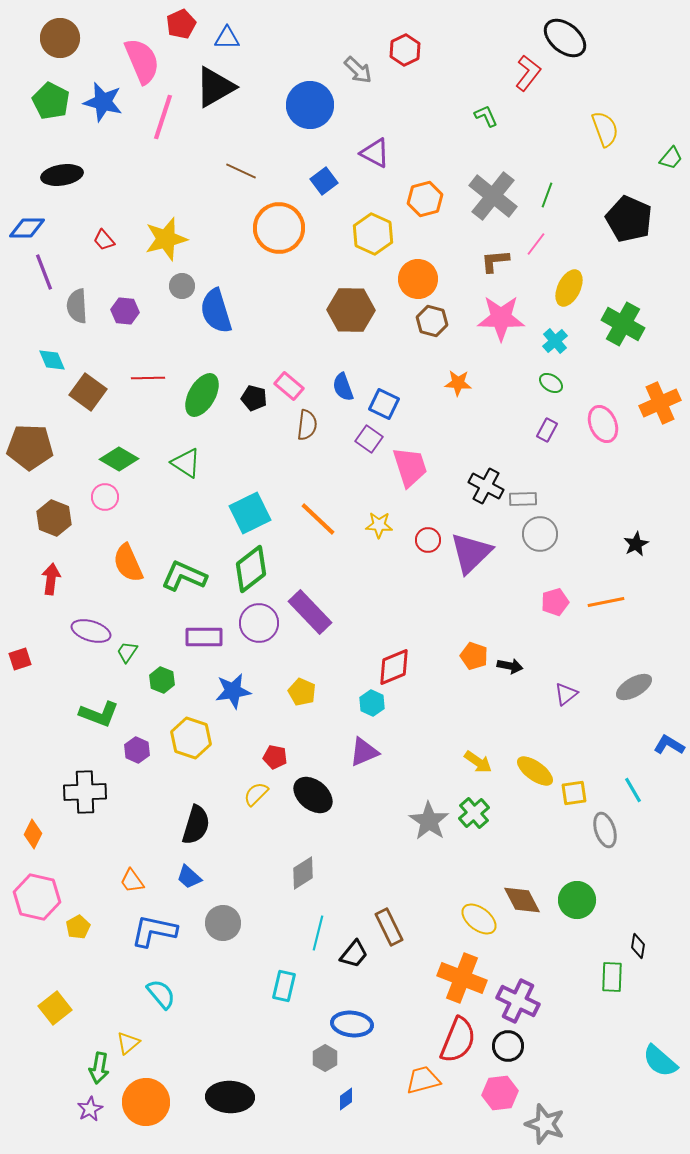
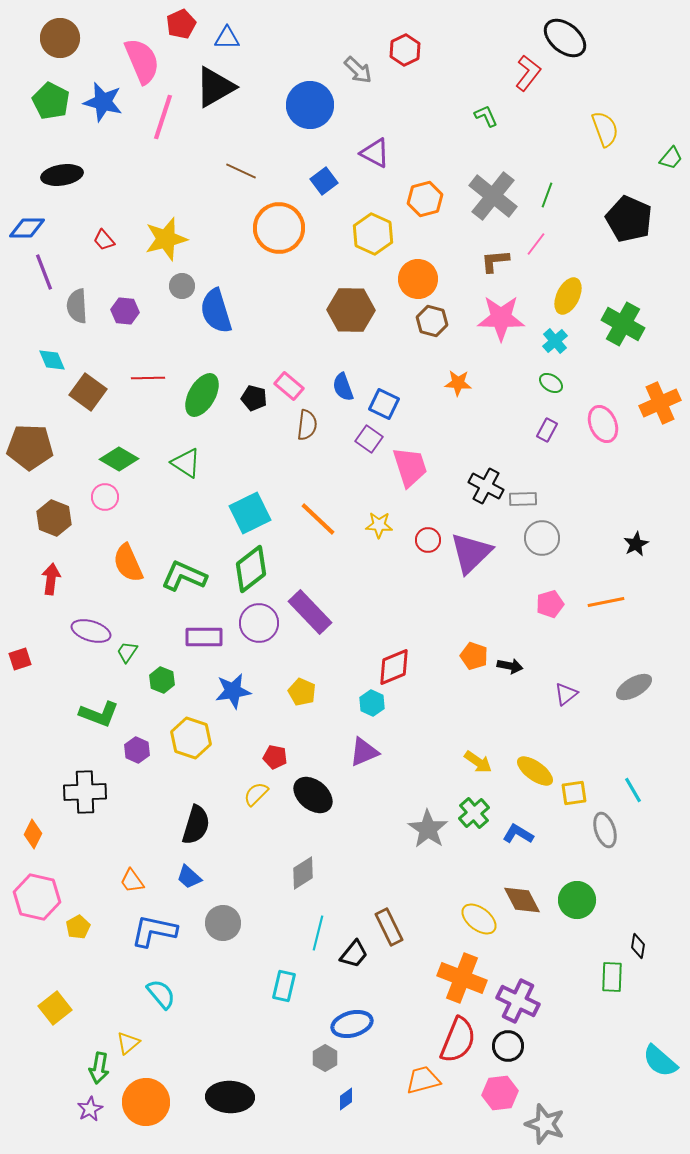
yellow ellipse at (569, 288): moved 1 px left, 8 px down
gray circle at (540, 534): moved 2 px right, 4 px down
pink pentagon at (555, 602): moved 5 px left, 2 px down
blue L-shape at (669, 745): moved 151 px left, 89 px down
gray star at (429, 821): moved 1 px left, 8 px down
blue ellipse at (352, 1024): rotated 21 degrees counterclockwise
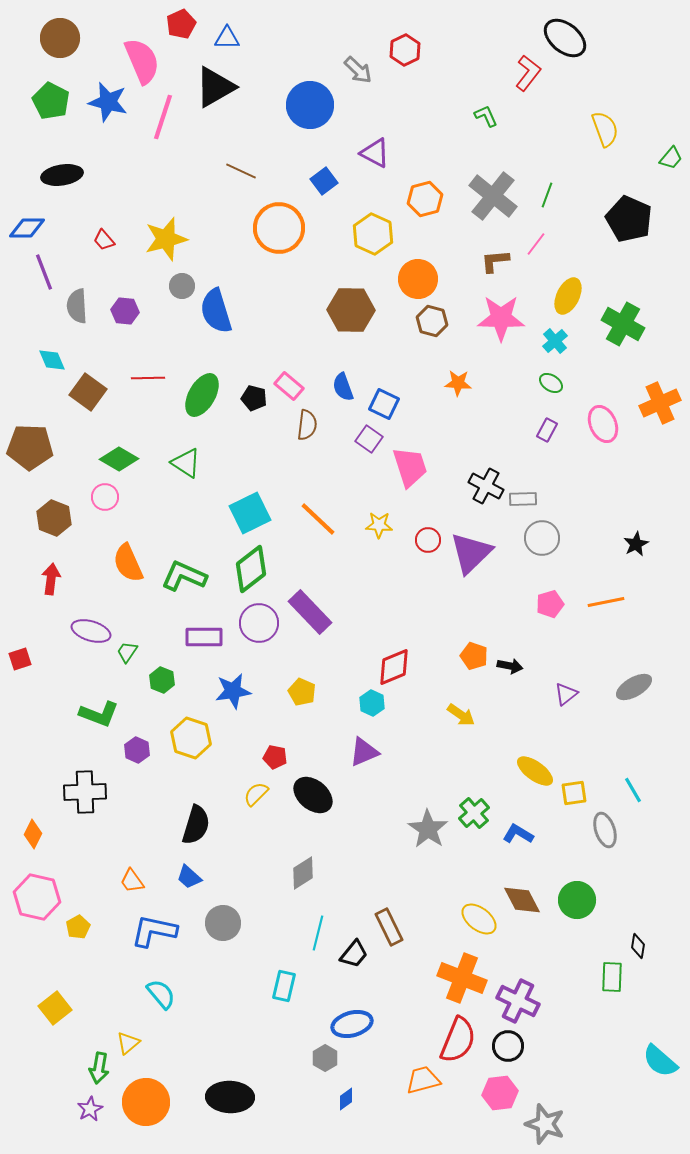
blue star at (103, 102): moved 5 px right
yellow arrow at (478, 762): moved 17 px left, 47 px up
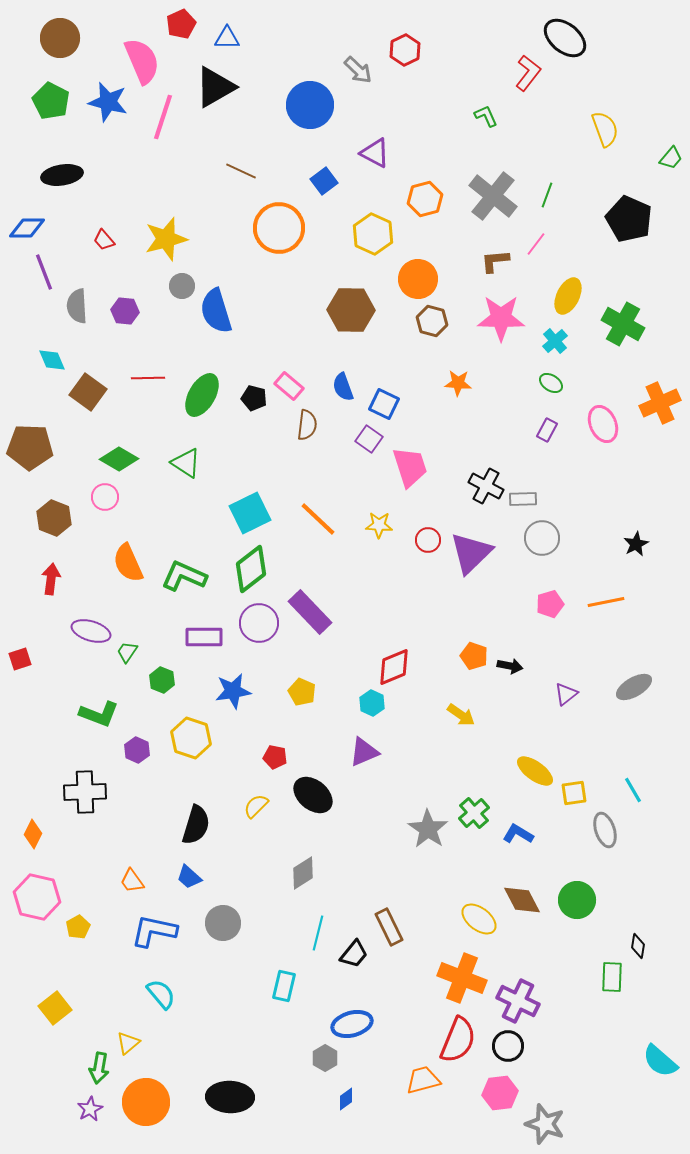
yellow semicircle at (256, 794): moved 12 px down
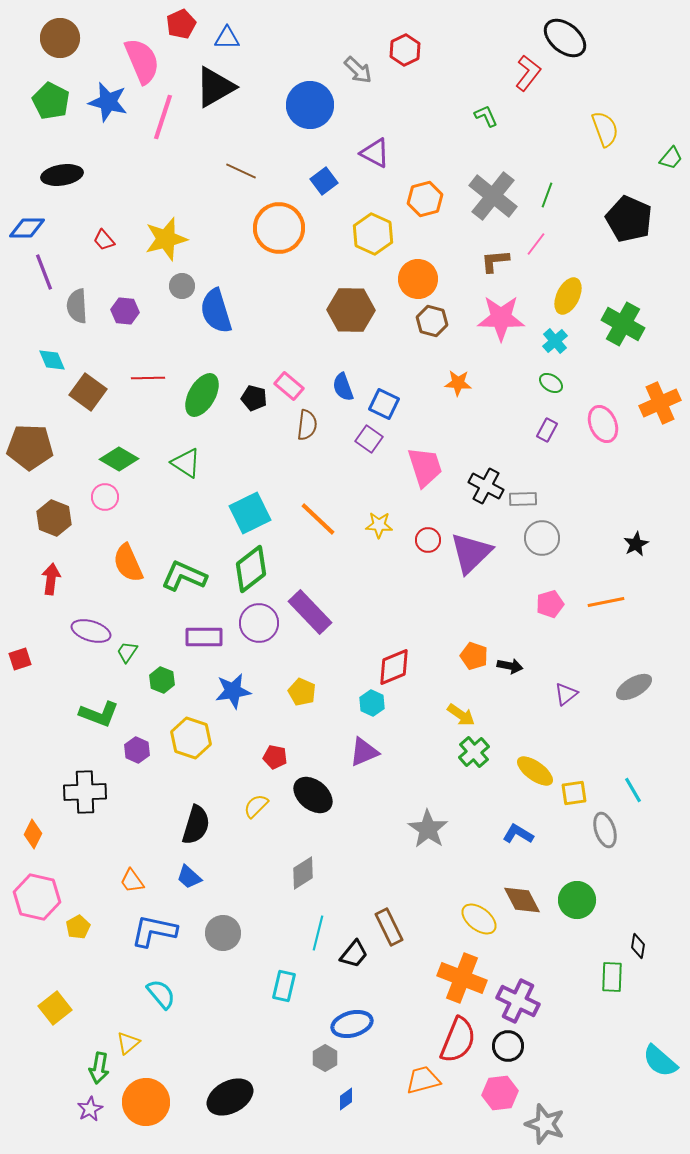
pink trapezoid at (410, 467): moved 15 px right
green cross at (474, 813): moved 61 px up
gray circle at (223, 923): moved 10 px down
black ellipse at (230, 1097): rotated 30 degrees counterclockwise
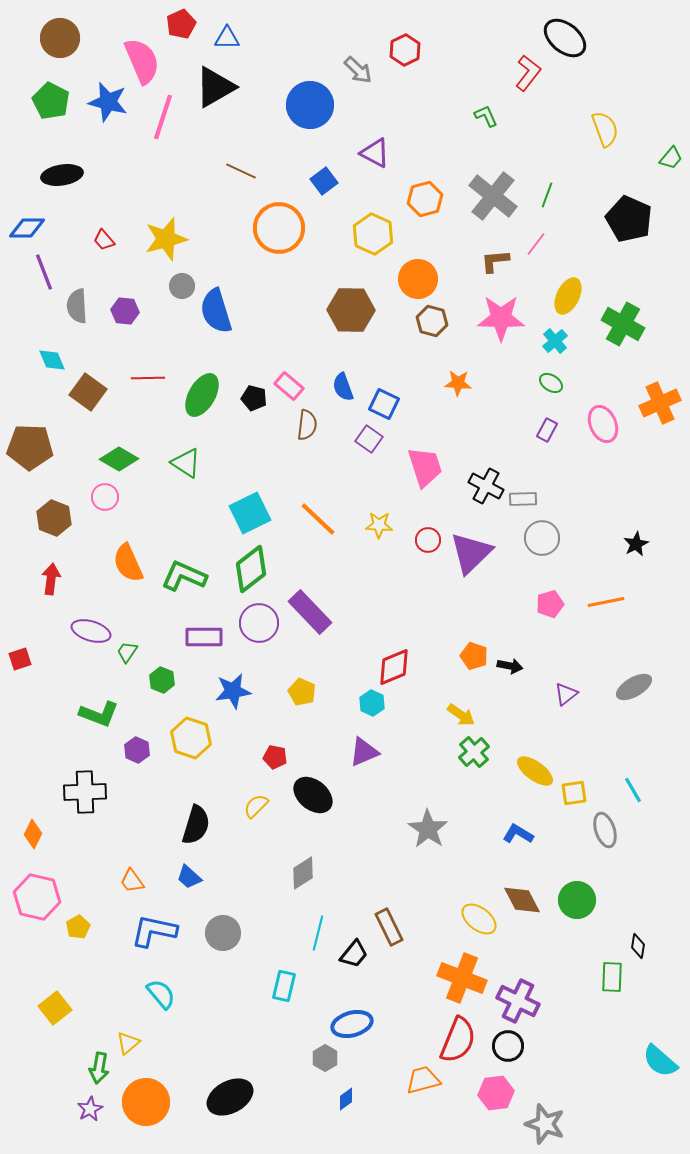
pink hexagon at (500, 1093): moved 4 px left
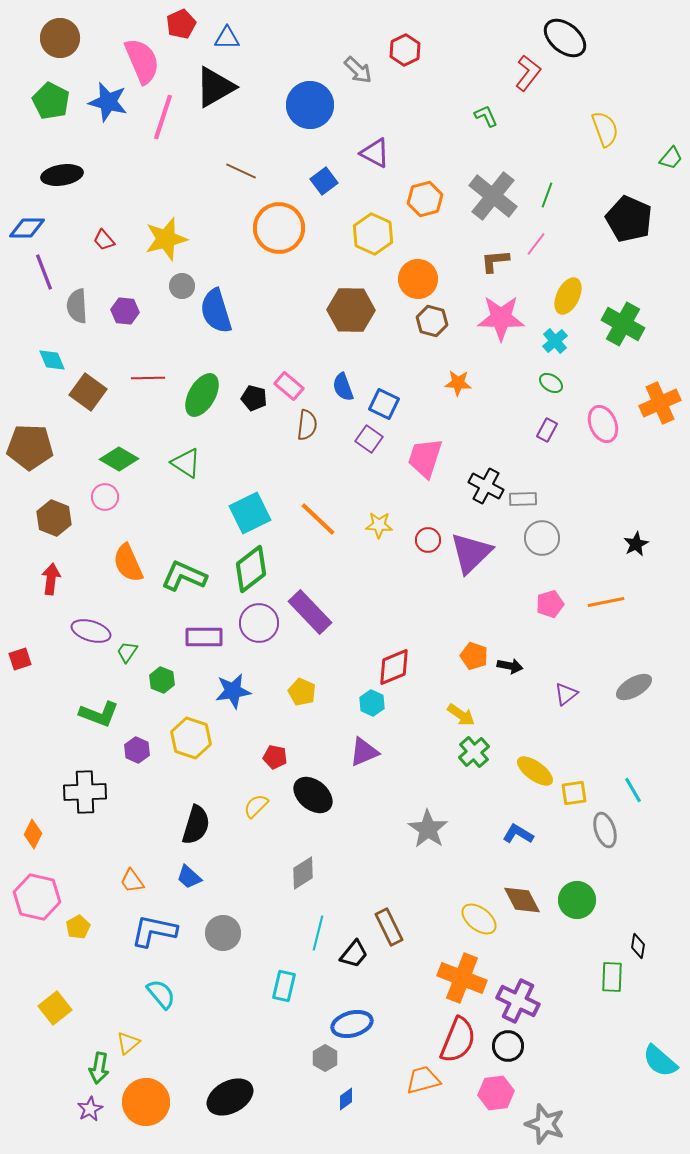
pink trapezoid at (425, 467): moved 9 px up; rotated 144 degrees counterclockwise
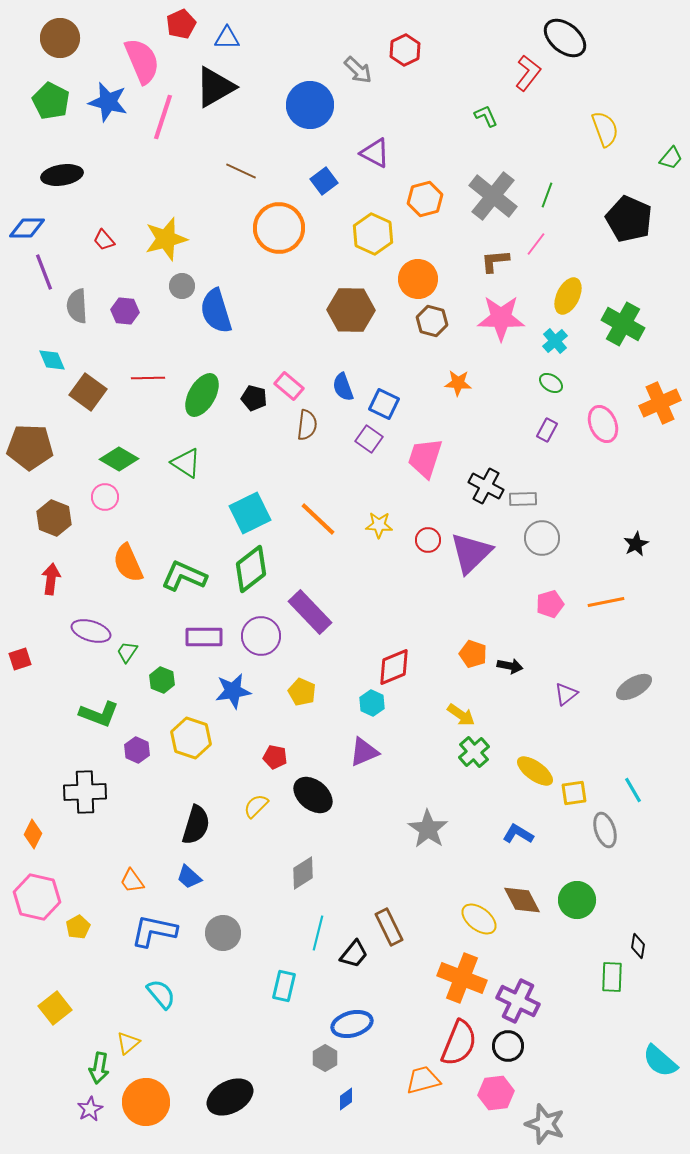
purple circle at (259, 623): moved 2 px right, 13 px down
orange pentagon at (474, 656): moved 1 px left, 2 px up
red semicircle at (458, 1040): moved 1 px right, 3 px down
